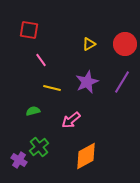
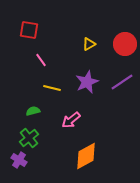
purple line: rotated 25 degrees clockwise
green cross: moved 10 px left, 9 px up
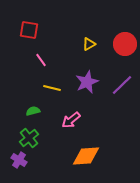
purple line: moved 3 px down; rotated 10 degrees counterclockwise
orange diamond: rotated 24 degrees clockwise
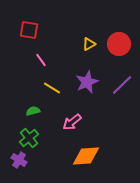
red circle: moved 6 px left
yellow line: rotated 18 degrees clockwise
pink arrow: moved 1 px right, 2 px down
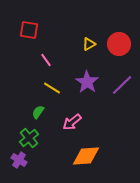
pink line: moved 5 px right
purple star: rotated 15 degrees counterclockwise
green semicircle: moved 5 px right, 1 px down; rotated 40 degrees counterclockwise
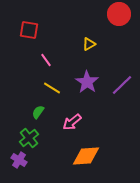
red circle: moved 30 px up
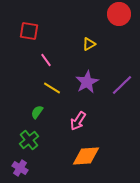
red square: moved 1 px down
purple star: rotated 10 degrees clockwise
green semicircle: moved 1 px left
pink arrow: moved 6 px right, 1 px up; rotated 18 degrees counterclockwise
green cross: moved 2 px down
purple cross: moved 1 px right, 8 px down
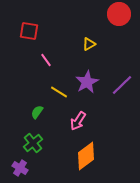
yellow line: moved 7 px right, 4 px down
green cross: moved 4 px right, 3 px down
orange diamond: rotated 32 degrees counterclockwise
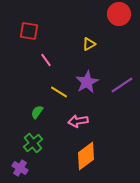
purple line: rotated 10 degrees clockwise
pink arrow: rotated 48 degrees clockwise
